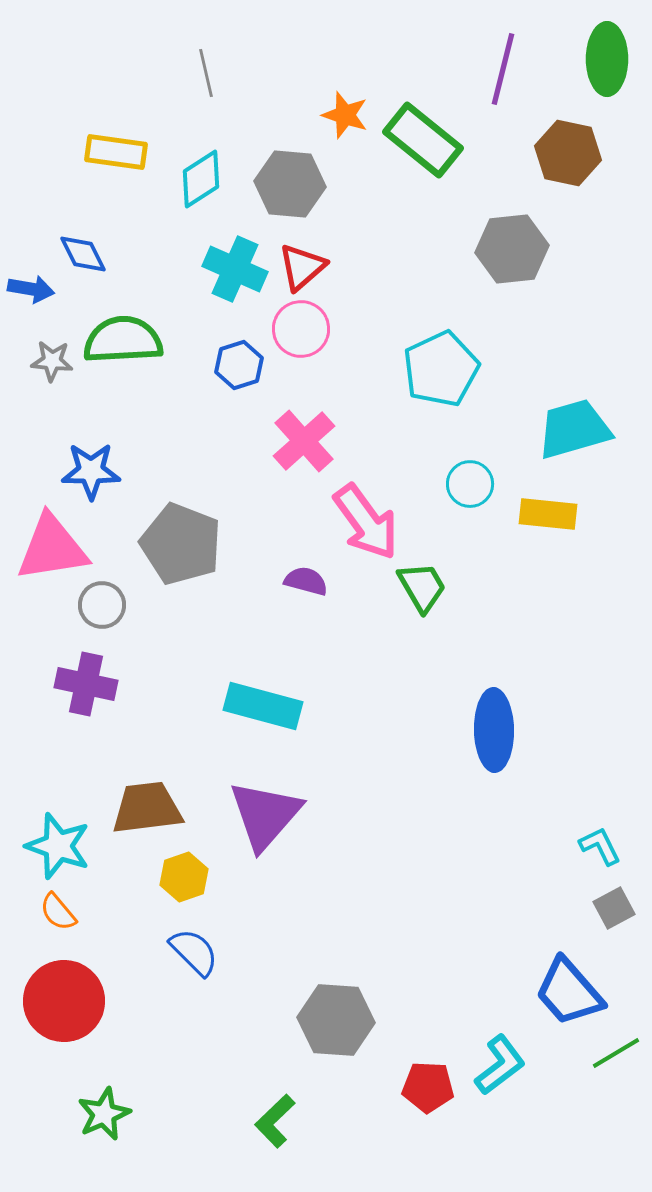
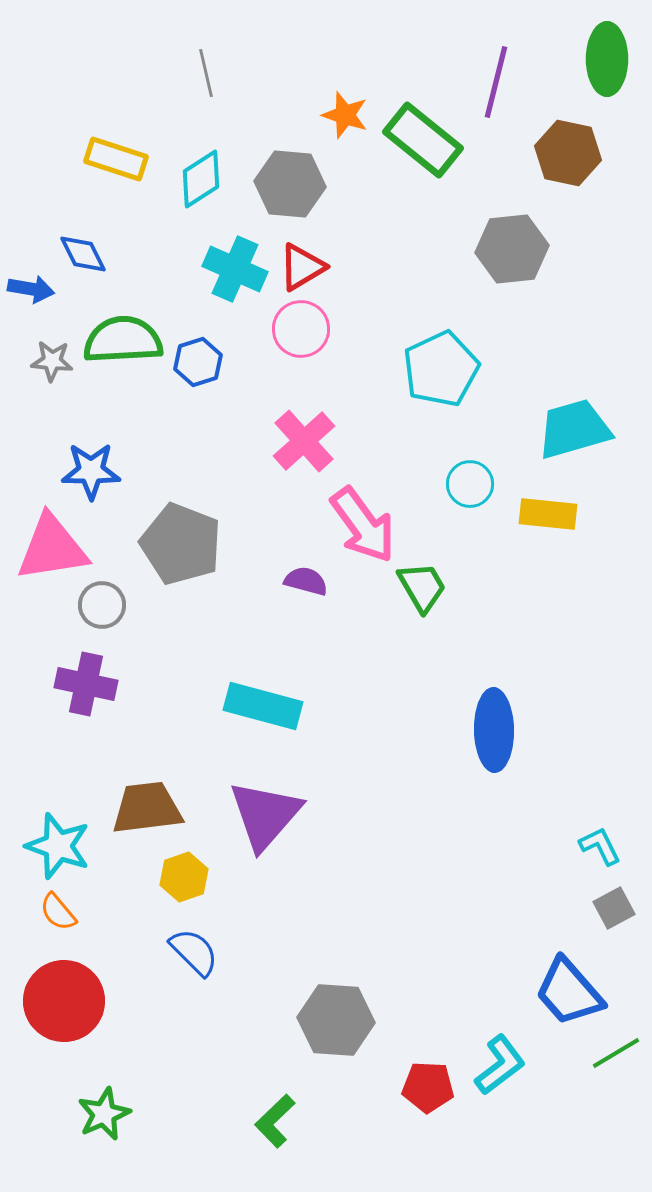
purple line at (503, 69): moved 7 px left, 13 px down
yellow rectangle at (116, 152): moved 7 px down; rotated 10 degrees clockwise
red triangle at (302, 267): rotated 10 degrees clockwise
blue hexagon at (239, 365): moved 41 px left, 3 px up
pink arrow at (366, 522): moved 3 px left, 3 px down
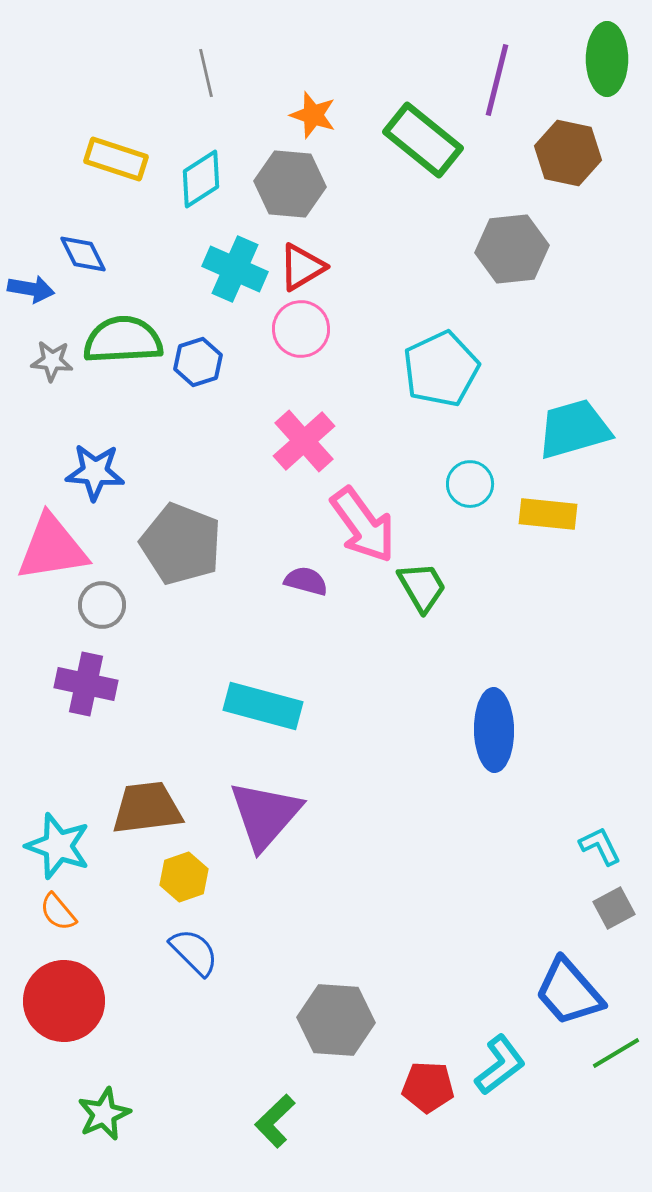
purple line at (496, 82): moved 1 px right, 2 px up
orange star at (345, 115): moved 32 px left
blue star at (91, 471): moved 4 px right, 1 px down; rotated 4 degrees clockwise
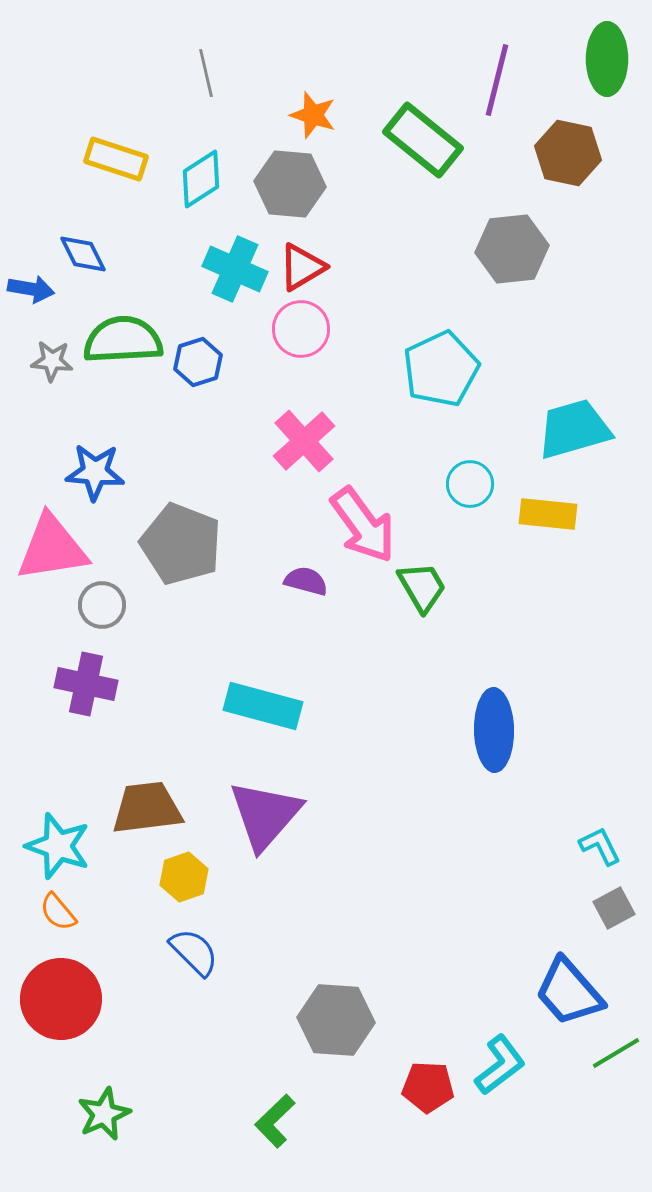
red circle at (64, 1001): moved 3 px left, 2 px up
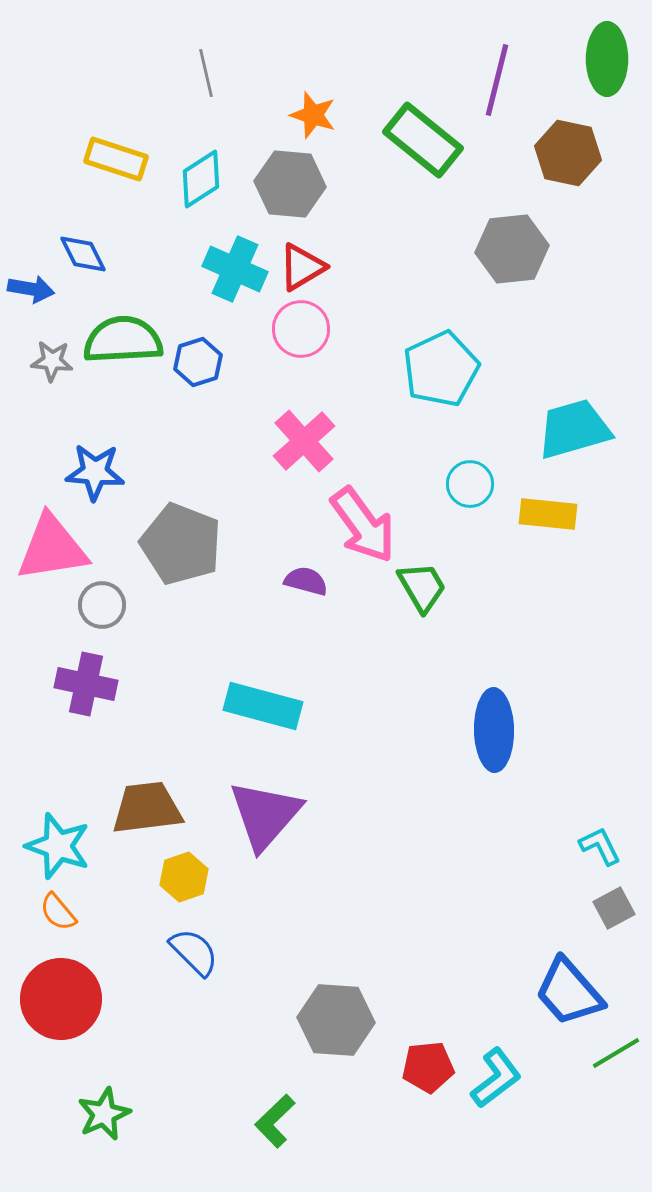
cyan L-shape at (500, 1065): moved 4 px left, 13 px down
red pentagon at (428, 1087): moved 20 px up; rotated 9 degrees counterclockwise
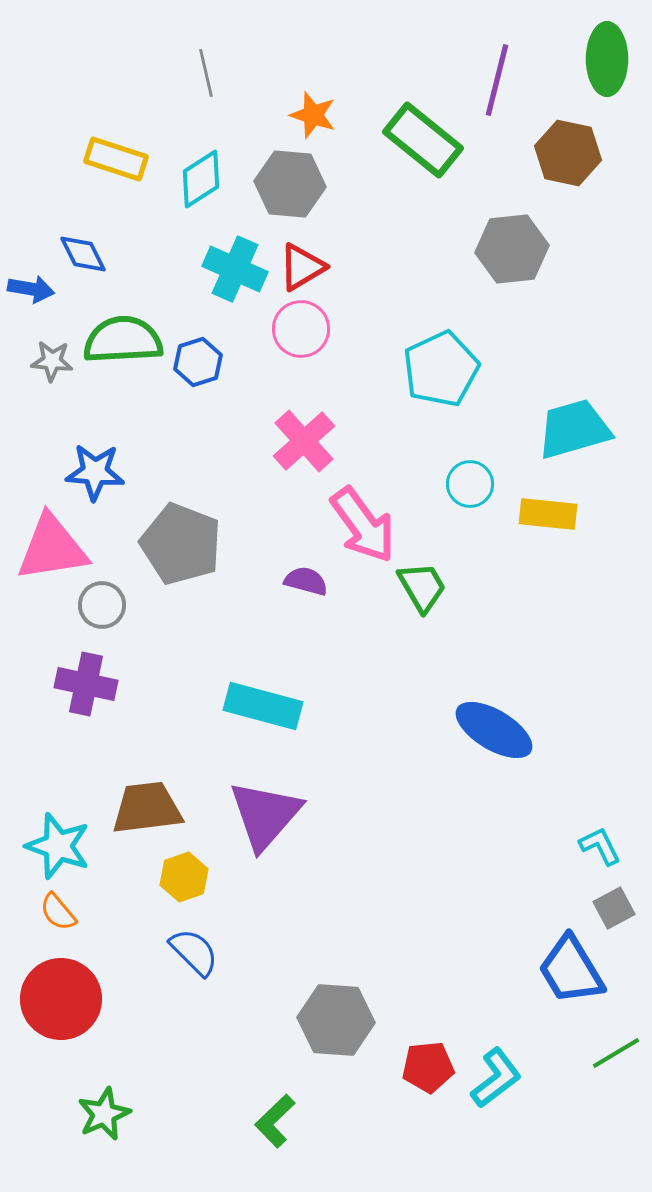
blue ellipse at (494, 730): rotated 58 degrees counterclockwise
blue trapezoid at (569, 992): moved 2 px right, 22 px up; rotated 10 degrees clockwise
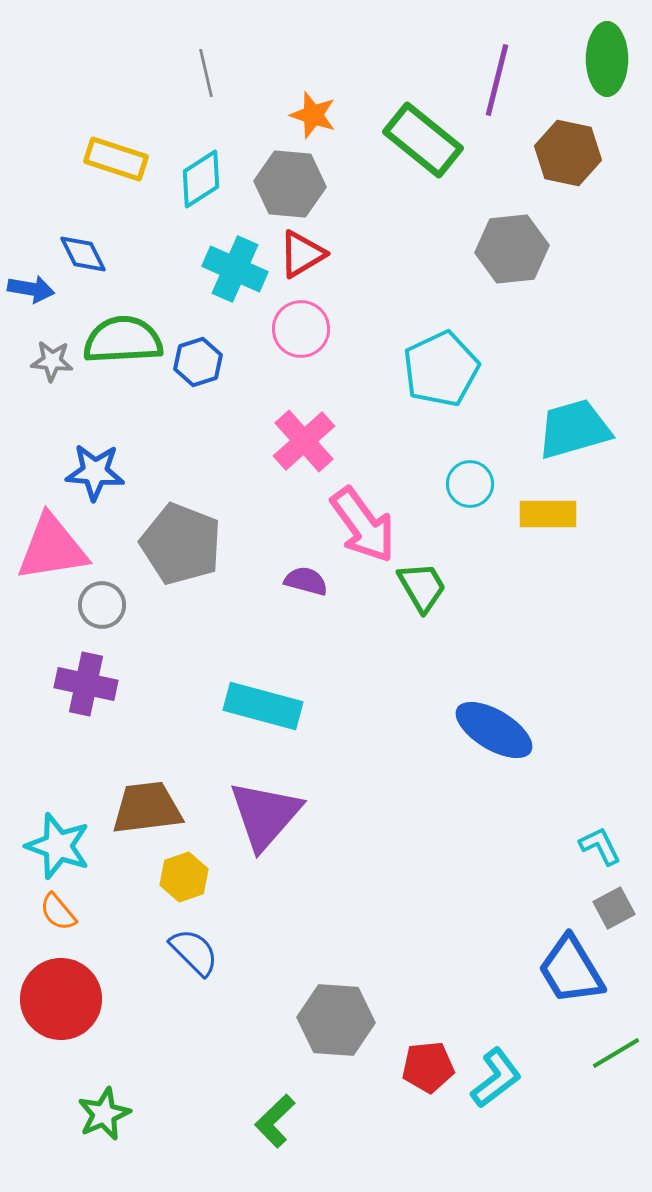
red triangle at (302, 267): moved 13 px up
yellow rectangle at (548, 514): rotated 6 degrees counterclockwise
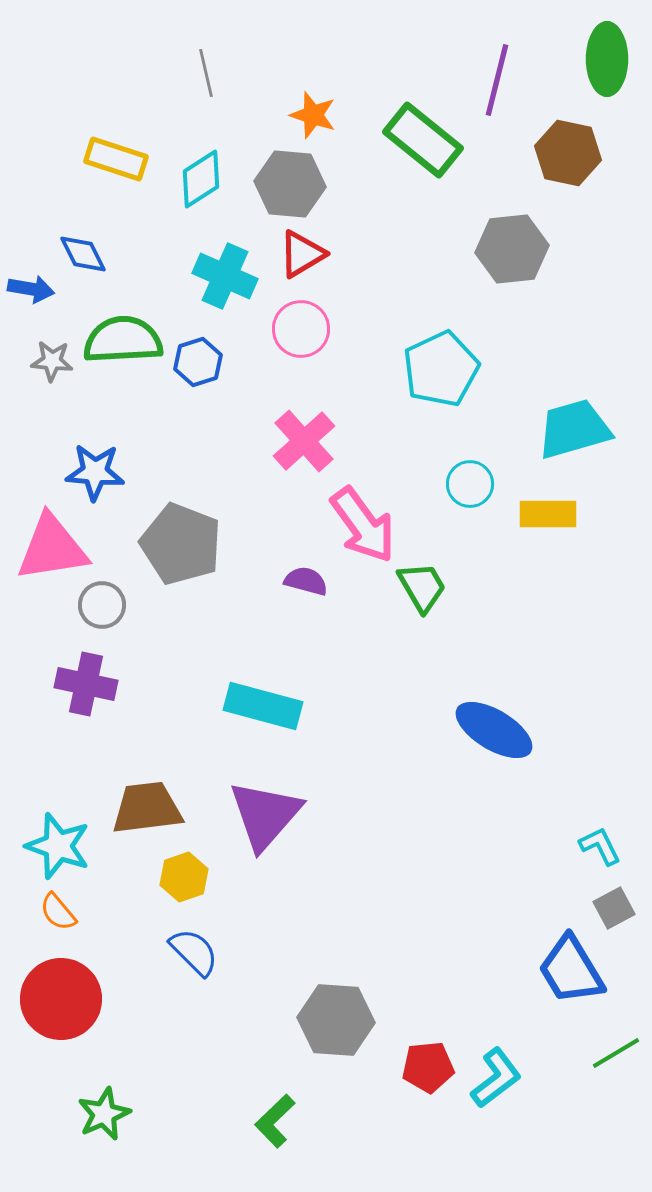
cyan cross at (235, 269): moved 10 px left, 7 px down
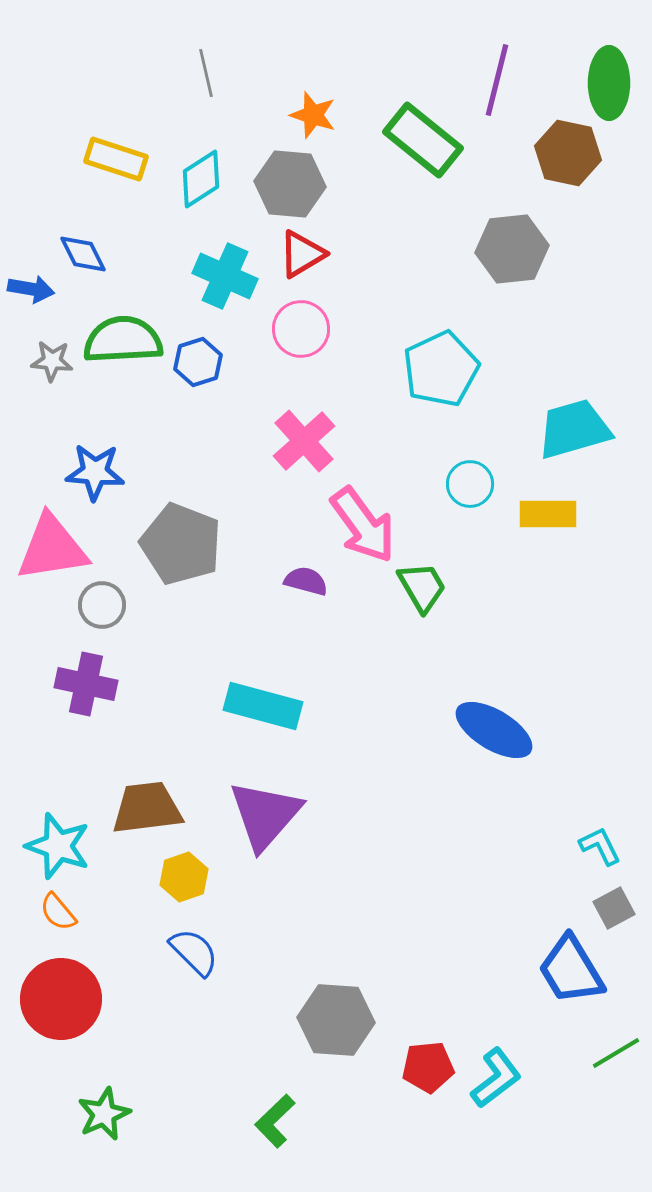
green ellipse at (607, 59): moved 2 px right, 24 px down
